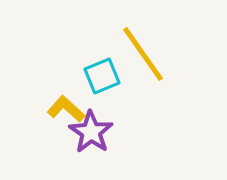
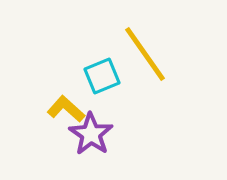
yellow line: moved 2 px right
purple star: moved 2 px down
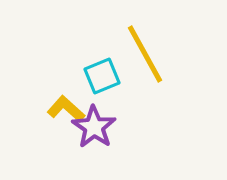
yellow line: rotated 6 degrees clockwise
purple star: moved 3 px right, 7 px up
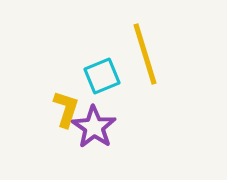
yellow line: rotated 12 degrees clockwise
yellow L-shape: rotated 66 degrees clockwise
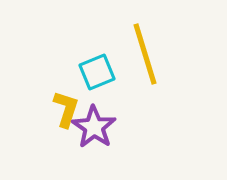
cyan square: moved 5 px left, 4 px up
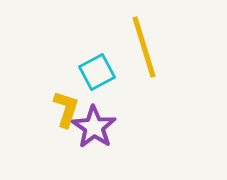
yellow line: moved 1 px left, 7 px up
cyan square: rotated 6 degrees counterclockwise
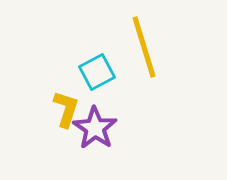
purple star: moved 1 px right, 1 px down
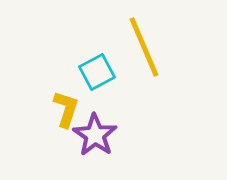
yellow line: rotated 6 degrees counterclockwise
purple star: moved 7 px down
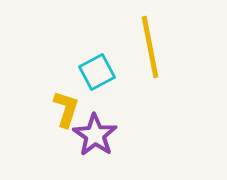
yellow line: moved 6 px right; rotated 12 degrees clockwise
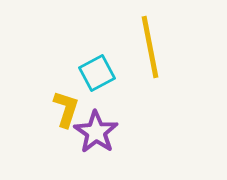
cyan square: moved 1 px down
purple star: moved 1 px right, 3 px up
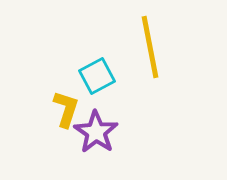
cyan square: moved 3 px down
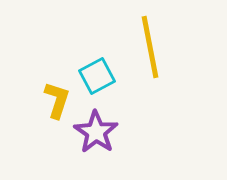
yellow L-shape: moved 9 px left, 9 px up
